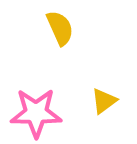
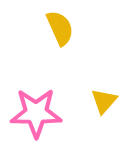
yellow triangle: rotated 12 degrees counterclockwise
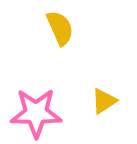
yellow triangle: rotated 16 degrees clockwise
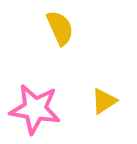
pink star: moved 1 px left, 4 px up; rotated 9 degrees clockwise
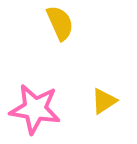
yellow semicircle: moved 5 px up
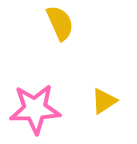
pink star: rotated 12 degrees counterclockwise
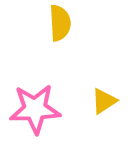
yellow semicircle: rotated 21 degrees clockwise
